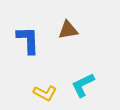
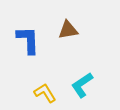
cyan L-shape: moved 1 px left; rotated 8 degrees counterclockwise
yellow L-shape: rotated 150 degrees counterclockwise
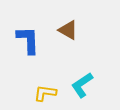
brown triangle: rotated 40 degrees clockwise
yellow L-shape: rotated 50 degrees counterclockwise
